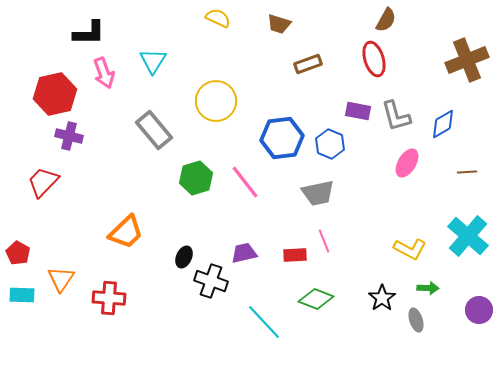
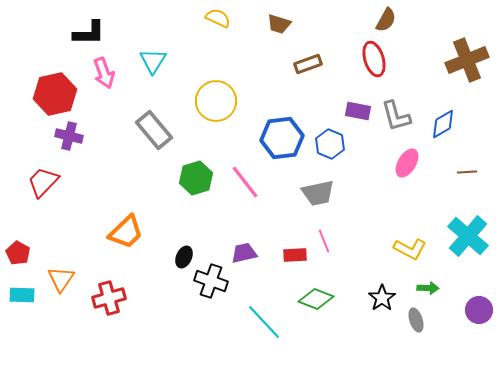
red cross at (109, 298): rotated 20 degrees counterclockwise
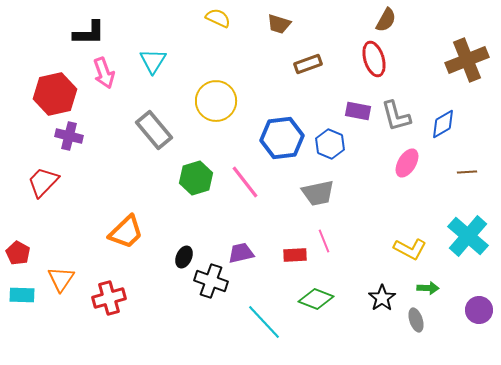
purple trapezoid at (244, 253): moved 3 px left
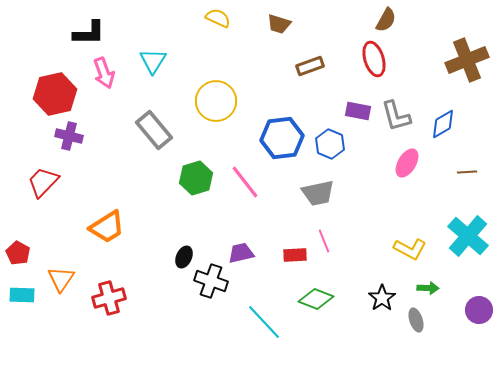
brown rectangle at (308, 64): moved 2 px right, 2 px down
orange trapezoid at (126, 232): moved 19 px left, 5 px up; rotated 12 degrees clockwise
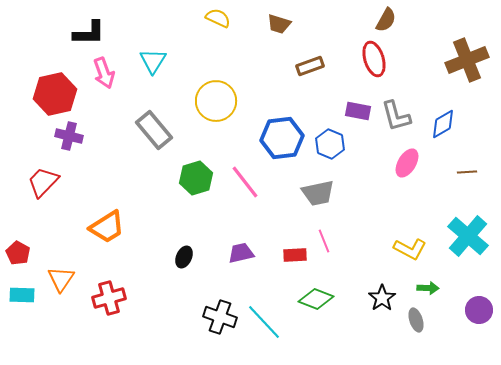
black cross at (211, 281): moved 9 px right, 36 px down
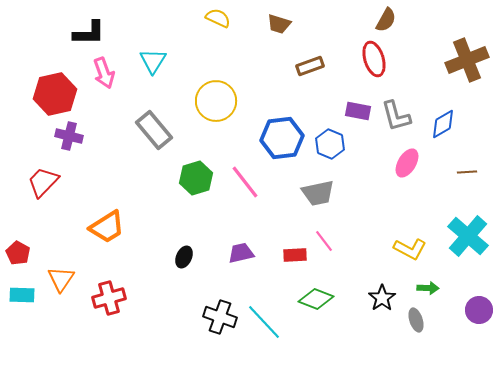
pink line at (324, 241): rotated 15 degrees counterclockwise
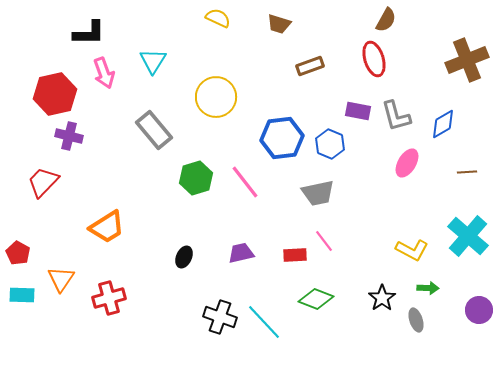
yellow circle at (216, 101): moved 4 px up
yellow L-shape at (410, 249): moved 2 px right, 1 px down
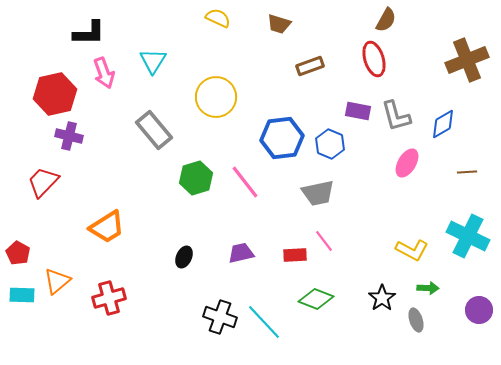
cyan cross at (468, 236): rotated 15 degrees counterclockwise
orange triangle at (61, 279): moved 4 px left, 2 px down; rotated 16 degrees clockwise
